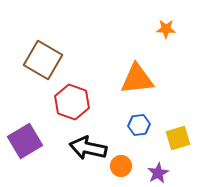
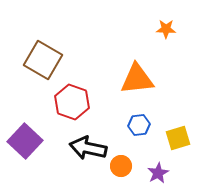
purple square: rotated 16 degrees counterclockwise
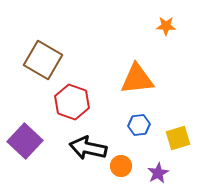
orange star: moved 3 px up
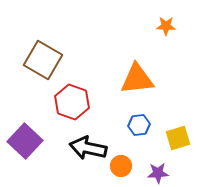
purple star: rotated 25 degrees clockwise
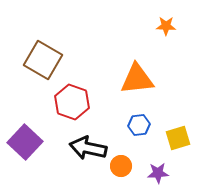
purple square: moved 1 px down
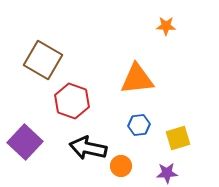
red hexagon: moved 1 px up
purple star: moved 9 px right
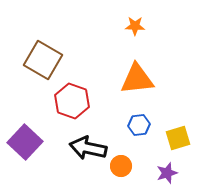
orange star: moved 31 px left
purple star: rotated 15 degrees counterclockwise
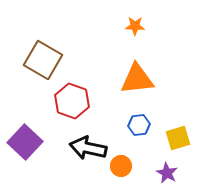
purple star: rotated 25 degrees counterclockwise
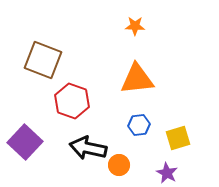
brown square: rotated 9 degrees counterclockwise
orange circle: moved 2 px left, 1 px up
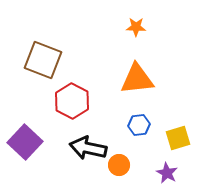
orange star: moved 1 px right, 1 px down
red hexagon: rotated 8 degrees clockwise
